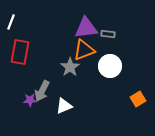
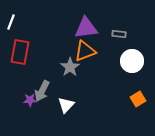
gray rectangle: moved 11 px right
orange triangle: moved 1 px right, 1 px down
white circle: moved 22 px right, 5 px up
white triangle: moved 2 px right, 1 px up; rotated 24 degrees counterclockwise
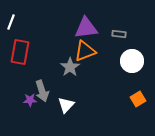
gray arrow: rotated 45 degrees counterclockwise
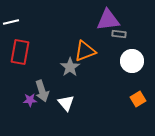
white line: rotated 56 degrees clockwise
purple triangle: moved 22 px right, 8 px up
white triangle: moved 2 px up; rotated 24 degrees counterclockwise
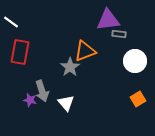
white line: rotated 49 degrees clockwise
white circle: moved 3 px right
purple star: rotated 16 degrees clockwise
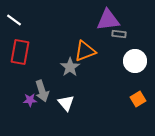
white line: moved 3 px right, 2 px up
purple star: rotated 16 degrees counterclockwise
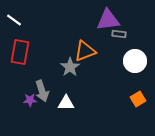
white triangle: rotated 48 degrees counterclockwise
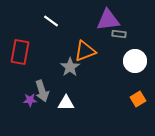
white line: moved 37 px right, 1 px down
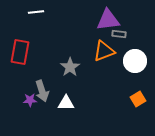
white line: moved 15 px left, 9 px up; rotated 42 degrees counterclockwise
orange triangle: moved 19 px right
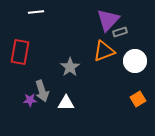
purple triangle: rotated 40 degrees counterclockwise
gray rectangle: moved 1 px right, 2 px up; rotated 24 degrees counterclockwise
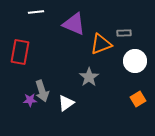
purple triangle: moved 34 px left, 4 px down; rotated 50 degrees counterclockwise
gray rectangle: moved 4 px right, 1 px down; rotated 16 degrees clockwise
orange triangle: moved 3 px left, 7 px up
gray star: moved 19 px right, 10 px down
white triangle: rotated 36 degrees counterclockwise
